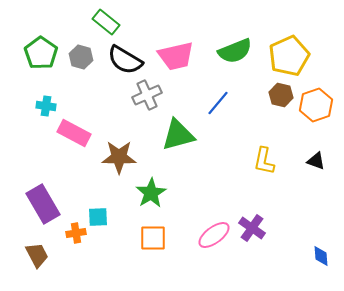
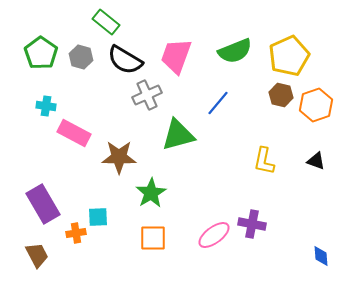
pink trapezoid: rotated 123 degrees clockwise
purple cross: moved 4 px up; rotated 24 degrees counterclockwise
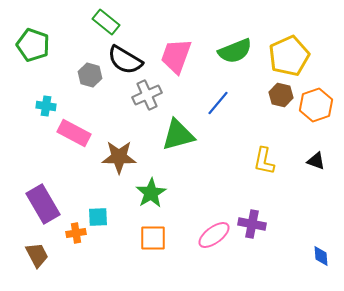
green pentagon: moved 8 px left, 8 px up; rotated 16 degrees counterclockwise
gray hexagon: moved 9 px right, 18 px down
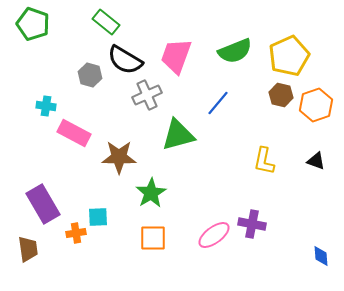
green pentagon: moved 21 px up
brown trapezoid: moved 9 px left, 6 px up; rotated 20 degrees clockwise
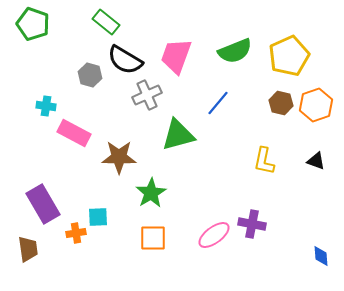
brown hexagon: moved 8 px down
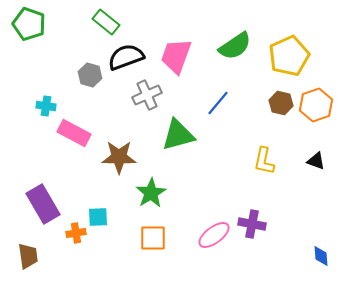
green pentagon: moved 4 px left
green semicircle: moved 5 px up; rotated 12 degrees counterclockwise
black semicircle: moved 1 px right, 3 px up; rotated 129 degrees clockwise
brown trapezoid: moved 7 px down
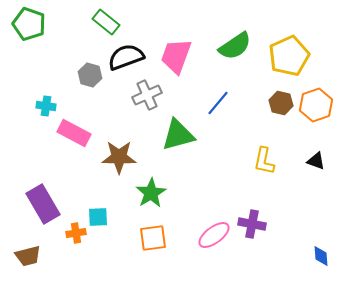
orange square: rotated 8 degrees counterclockwise
brown trapezoid: rotated 84 degrees clockwise
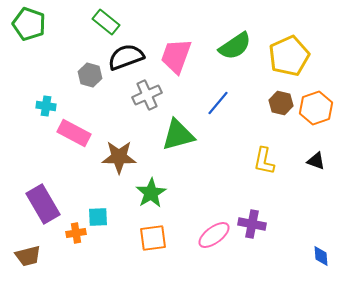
orange hexagon: moved 3 px down
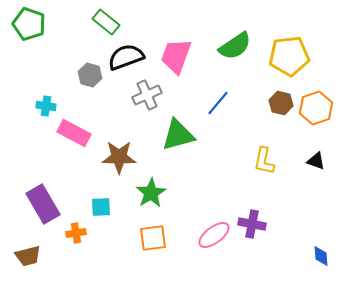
yellow pentagon: rotated 18 degrees clockwise
cyan square: moved 3 px right, 10 px up
